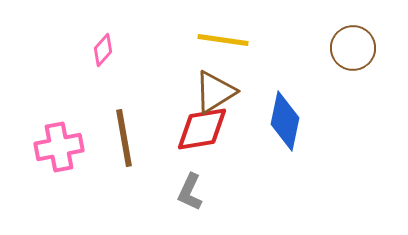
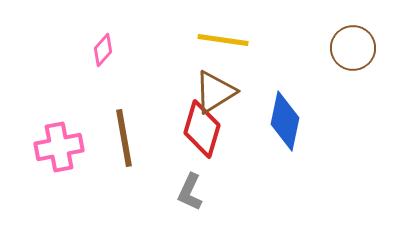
red diamond: rotated 64 degrees counterclockwise
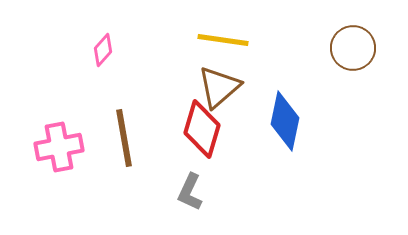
brown triangle: moved 4 px right, 5 px up; rotated 9 degrees counterclockwise
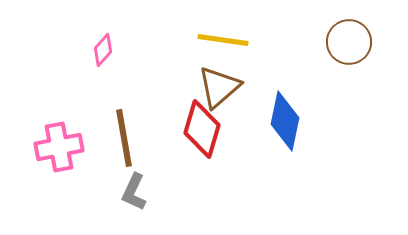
brown circle: moved 4 px left, 6 px up
gray L-shape: moved 56 px left
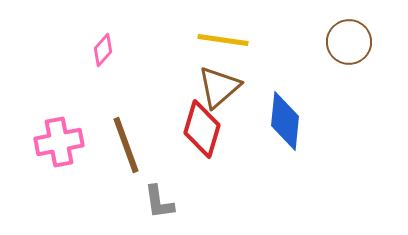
blue diamond: rotated 6 degrees counterclockwise
brown line: moved 2 px right, 7 px down; rotated 10 degrees counterclockwise
pink cross: moved 5 px up
gray L-shape: moved 25 px right, 10 px down; rotated 33 degrees counterclockwise
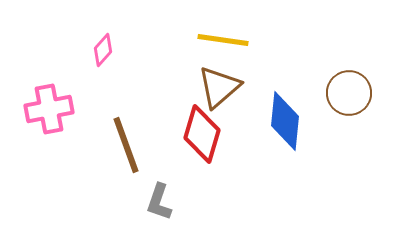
brown circle: moved 51 px down
red diamond: moved 5 px down
pink cross: moved 10 px left, 33 px up
gray L-shape: rotated 27 degrees clockwise
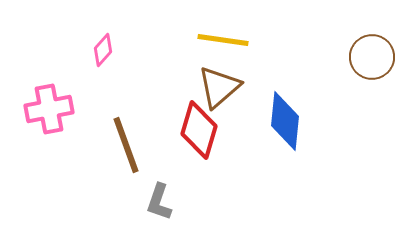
brown circle: moved 23 px right, 36 px up
red diamond: moved 3 px left, 4 px up
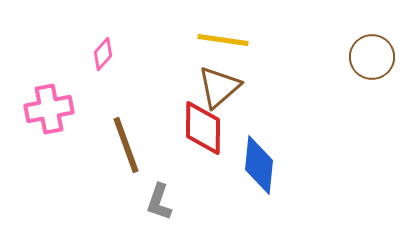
pink diamond: moved 4 px down
blue diamond: moved 26 px left, 44 px down
red diamond: moved 4 px right, 2 px up; rotated 16 degrees counterclockwise
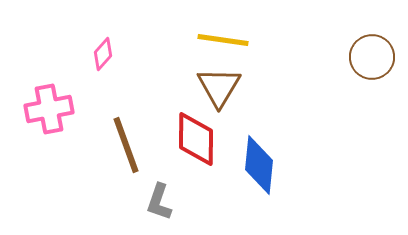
brown triangle: rotated 18 degrees counterclockwise
red diamond: moved 7 px left, 11 px down
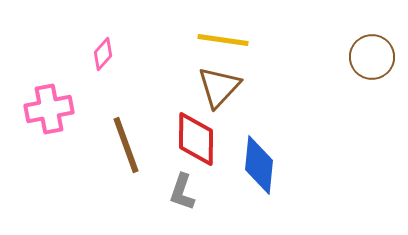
brown triangle: rotated 12 degrees clockwise
gray L-shape: moved 23 px right, 10 px up
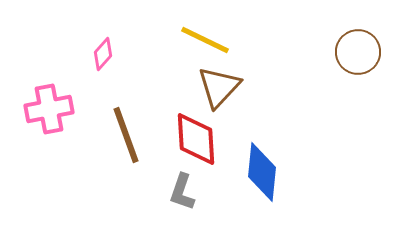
yellow line: moved 18 px left; rotated 18 degrees clockwise
brown circle: moved 14 px left, 5 px up
red diamond: rotated 4 degrees counterclockwise
brown line: moved 10 px up
blue diamond: moved 3 px right, 7 px down
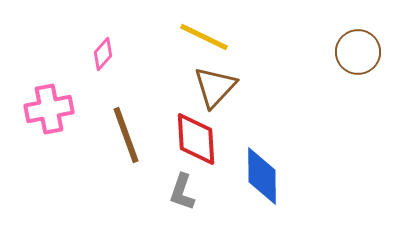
yellow line: moved 1 px left, 3 px up
brown triangle: moved 4 px left
blue diamond: moved 4 px down; rotated 6 degrees counterclockwise
